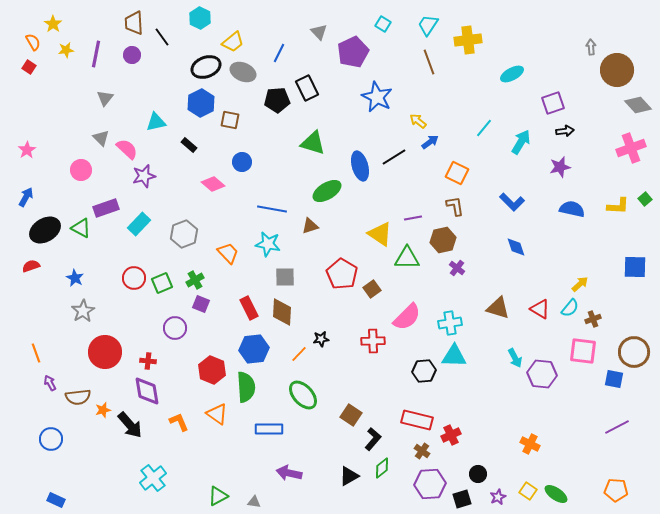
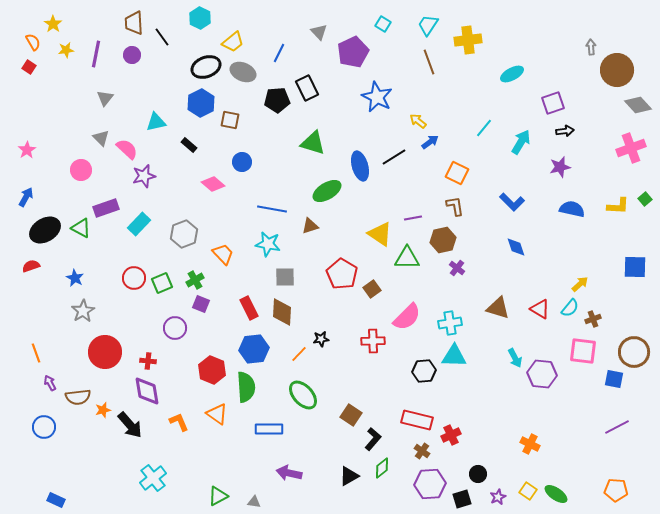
orange trapezoid at (228, 253): moved 5 px left, 1 px down
blue circle at (51, 439): moved 7 px left, 12 px up
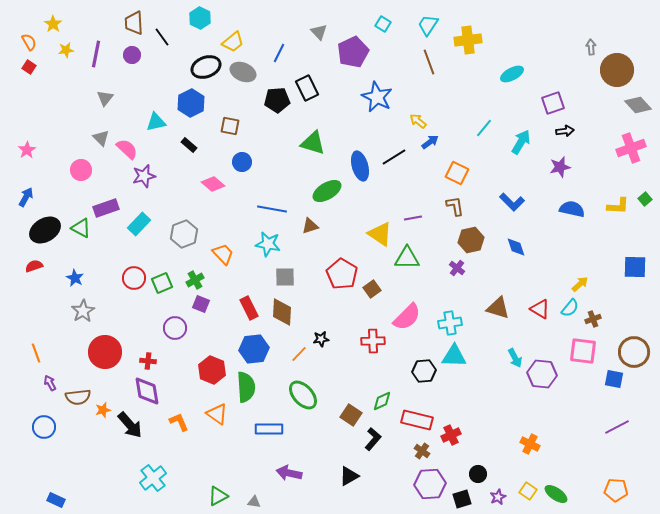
orange semicircle at (33, 42): moved 4 px left
blue hexagon at (201, 103): moved 10 px left
brown square at (230, 120): moved 6 px down
brown hexagon at (443, 240): moved 28 px right
red semicircle at (31, 266): moved 3 px right
green diamond at (382, 468): moved 67 px up; rotated 15 degrees clockwise
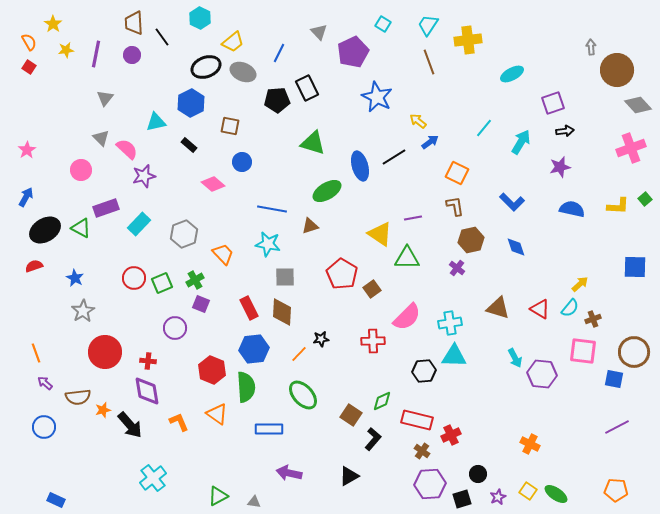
purple arrow at (50, 383): moved 5 px left; rotated 21 degrees counterclockwise
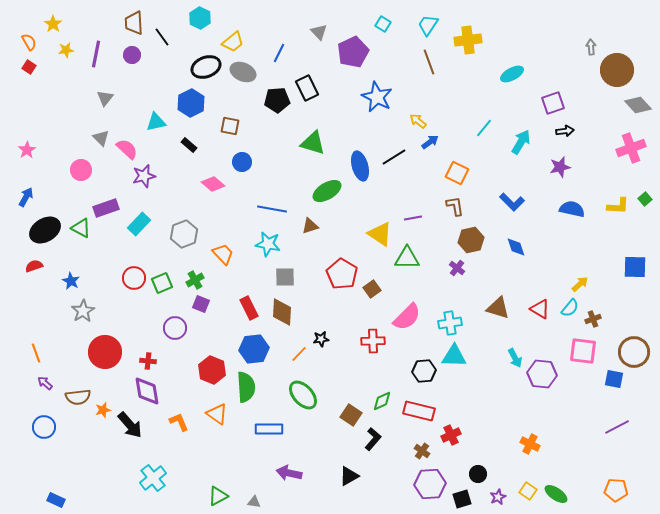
blue star at (75, 278): moved 4 px left, 3 px down
red rectangle at (417, 420): moved 2 px right, 9 px up
